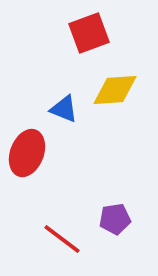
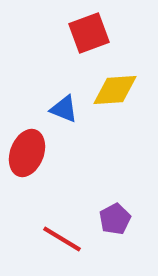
purple pentagon: rotated 20 degrees counterclockwise
red line: rotated 6 degrees counterclockwise
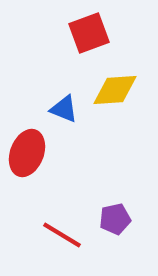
purple pentagon: rotated 16 degrees clockwise
red line: moved 4 px up
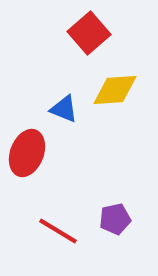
red square: rotated 21 degrees counterclockwise
red line: moved 4 px left, 4 px up
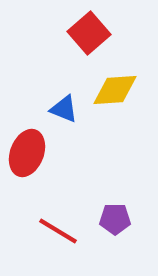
purple pentagon: rotated 12 degrees clockwise
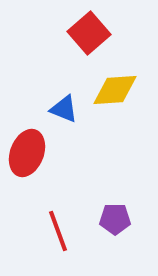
red line: rotated 39 degrees clockwise
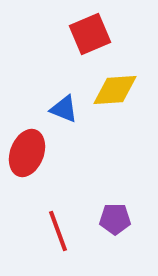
red square: moved 1 px right, 1 px down; rotated 18 degrees clockwise
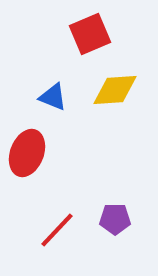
blue triangle: moved 11 px left, 12 px up
red line: moved 1 px left, 1 px up; rotated 63 degrees clockwise
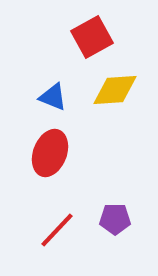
red square: moved 2 px right, 3 px down; rotated 6 degrees counterclockwise
red ellipse: moved 23 px right
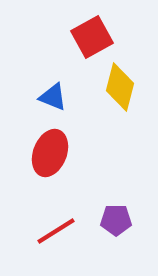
yellow diamond: moved 5 px right, 3 px up; rotated 72 degrees counterclockwise
purple pentagon: moved 1 px right, 1 px down
red line: moved 1 px left, 1 px down; rotated 15 degrees clockwise
